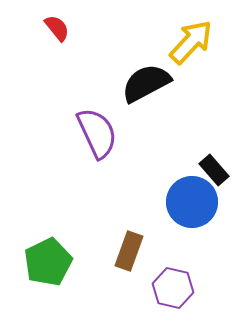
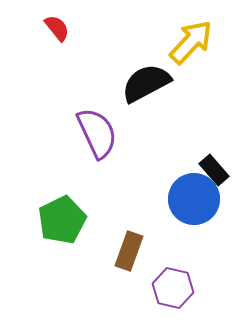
blue circle: moved 2 px right, 3 px up
green pentagon: moved 14 px right, 42 px up
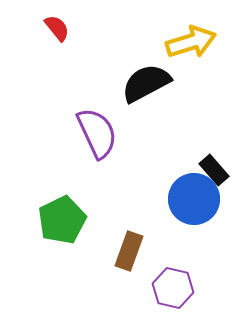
yellow arrow: rotated 30 degrees clockwise
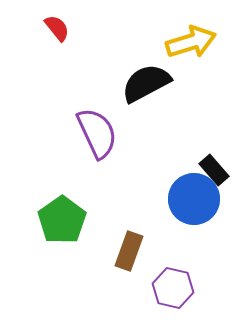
green pentagon: rotated 9 degrees counterclockwise
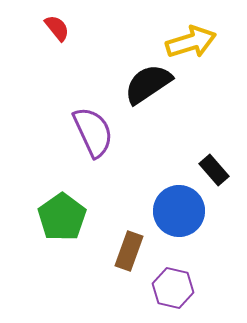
black semicircle: moved 2 px right, 1 px down; rotated 6 degrees counterclockwise
purple semicircle: moved 4 px left, 1 px up
blue circle: moved 15 px left, 12 px down
green pentagon: moved 3 px up
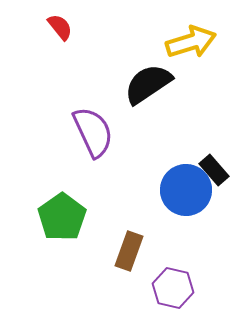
red semicircle: moved 3 px right, 1 px up
blue circle: moved 7 px right, 21 px up
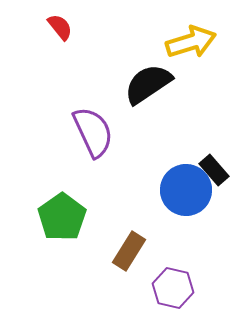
brown rectangle: rotated 12 degrees clockwise
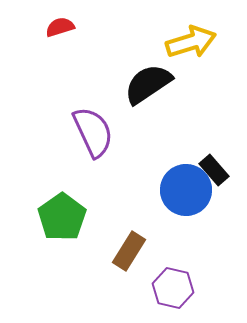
red semicircle: rotated 68 degrees counterclockwise
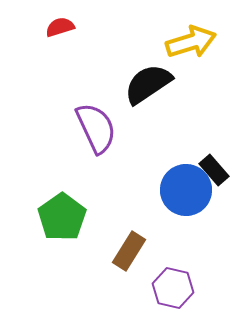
purple semicircle: moved 3 px right, 4 px up
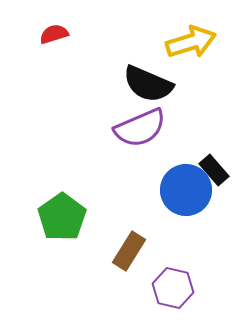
red semicircle: moved 6 px left, 7 px down
black semicircle: rotated 123 degrees counterclockwise
purple semicircle: moved 44 px right; rotated 92 degrees clockwise
